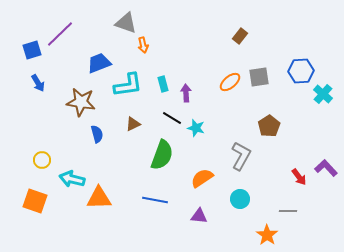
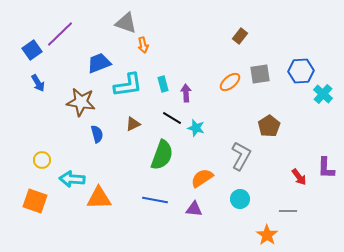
blue square: rotated 18 degrees counterclockwise
gray square: moved 1 px right, 3 px up
purple L-shape: rotated 135 degrees counterclockwise
cyan arrow: rotated 10 degrees counterclockwise
purple triangle: moved 5 px left, 7 px up
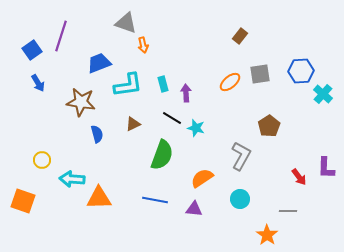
purple line: moved 1 px right, 2 px down; rotated 28 degrees counterclockwise
orange square: moved 12 px left
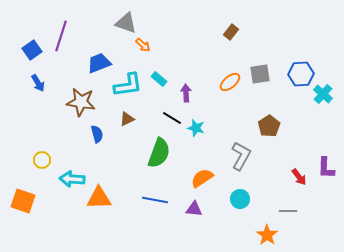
brown rectangle: moved 9 px left, 4 px up
orange arrow: rotated 35 degrees counterclockwise
blue hexagon: moved 3 px down
cyan rectangle: moved 4 px left, 5 px up; rotated 35 degrees counterclockwise
brown triangle: moved 6 px left, 5 px up
green semicircle: moved 3 px left, 2 px up
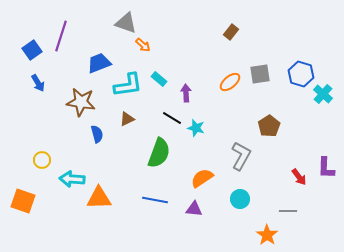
blue hexagon: rotated 20 degrees clockwise
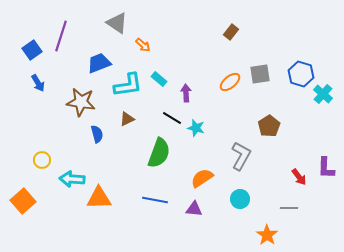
gray triangle: moved 9 px left; rotated 15 degrees clockwise
orange square: rotated 30 degrees clockwise
gray line: moved 1 px right, 3 px up
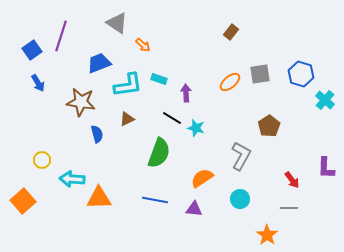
cyan rectangle: rotated 21 degrees counterclockwise
cyan cross: moved 2 px right, 6 px down
red arrow: moved 7 px left, 3 px down
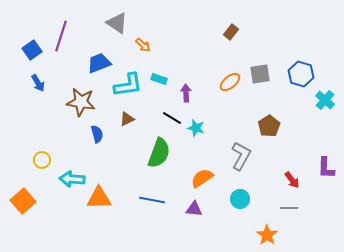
blue line: moved 3 px left
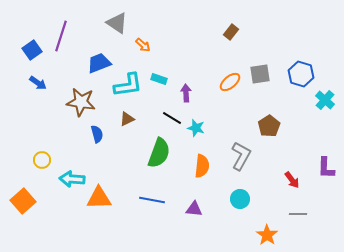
blue arrow: rotated 24 degrees counterclockwise
orange semicircle: moved 12 px up; rotated 130 degrees clockwise
gray line: moved 9 px right, 6 px down
